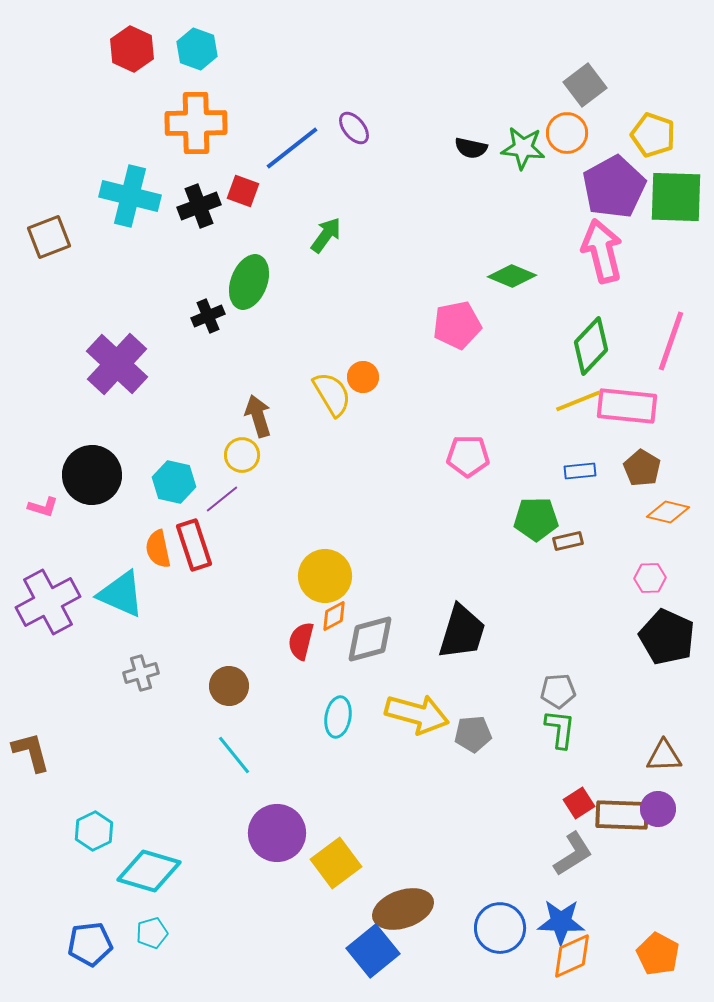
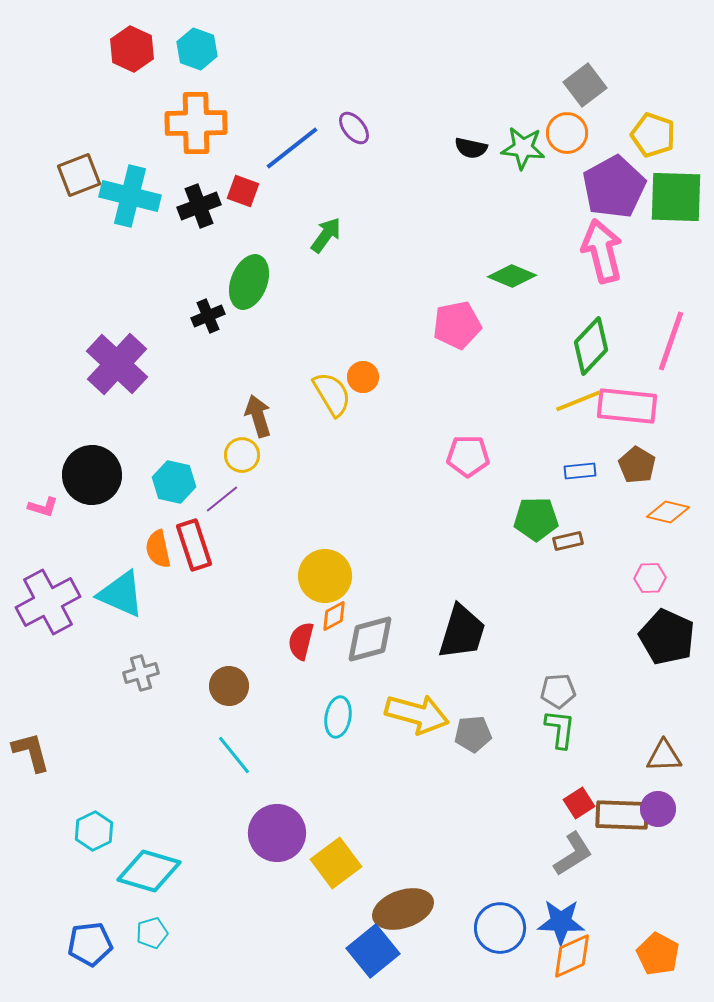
brown square at (49, 237): moved 30 px right, 62 px up
brown pentagon at (642, 468): moved 5 px left, 3 px up
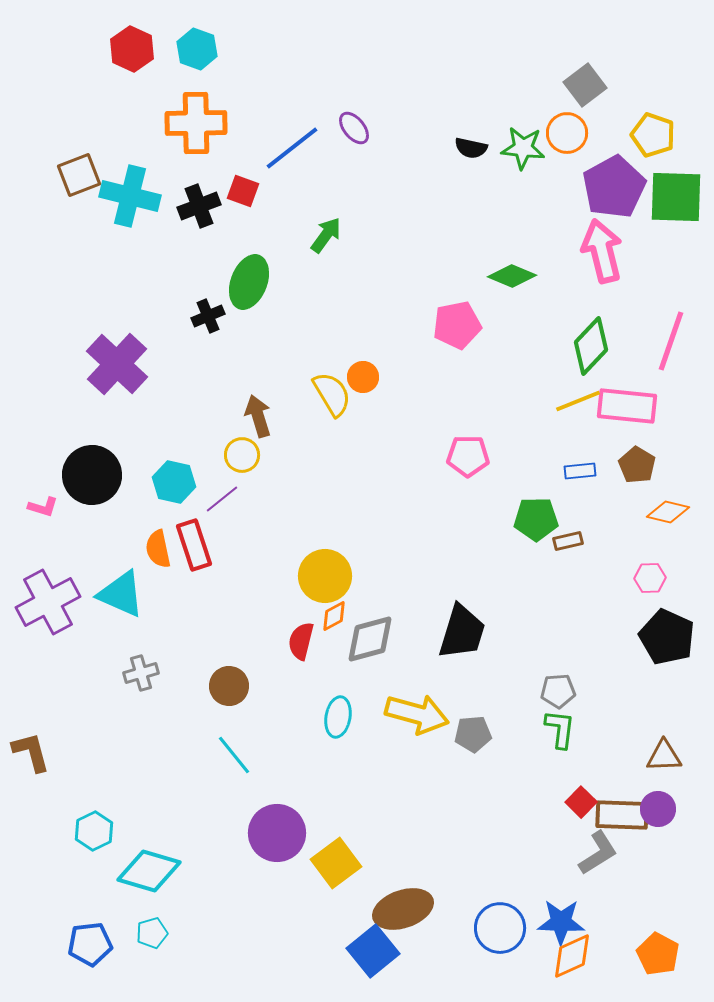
red square at (579, 803): moved 2 px right, 1 px up; rotated 12 degrees counterclockwise
gray L-shape at (573, 854): moved 25 px right, 1 px up
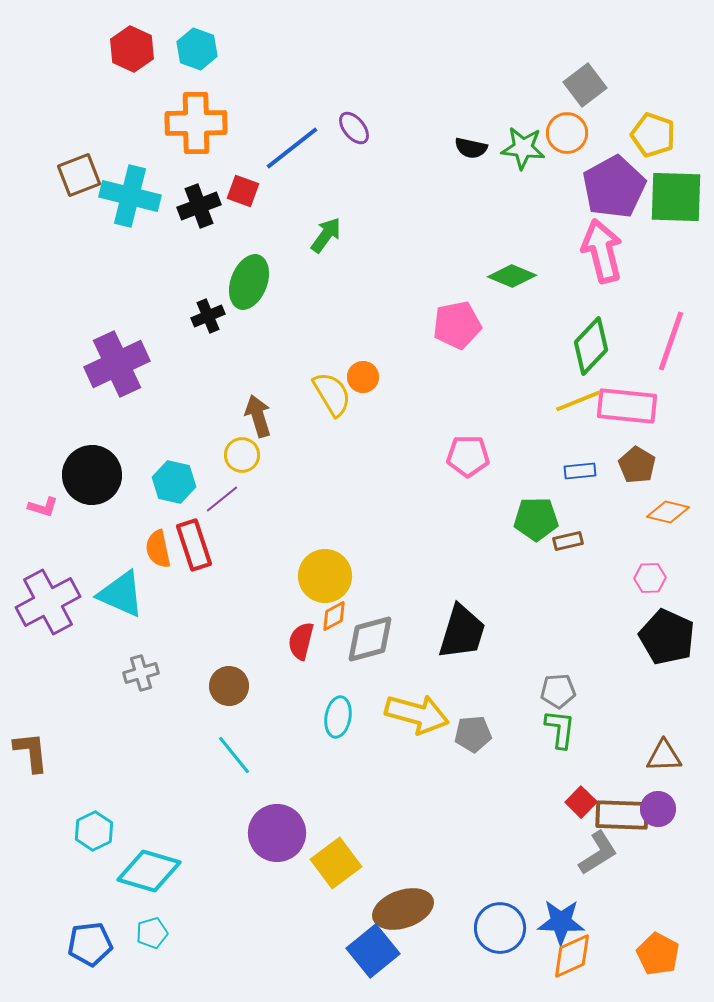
purple cross at (117, 364): rotated 22 degrees clockwise
brown L-shape at (31, 752): rotated 9 degrees clockwise
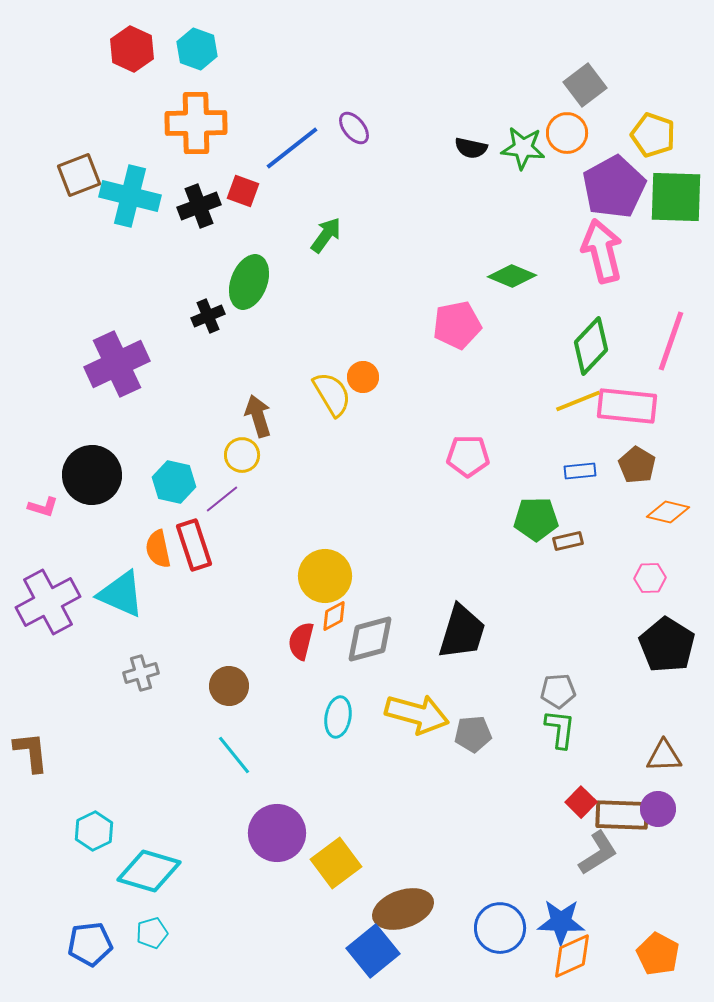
black pentagon at (667, 637): moved 8 px down; rotated 8 degrees clockwise
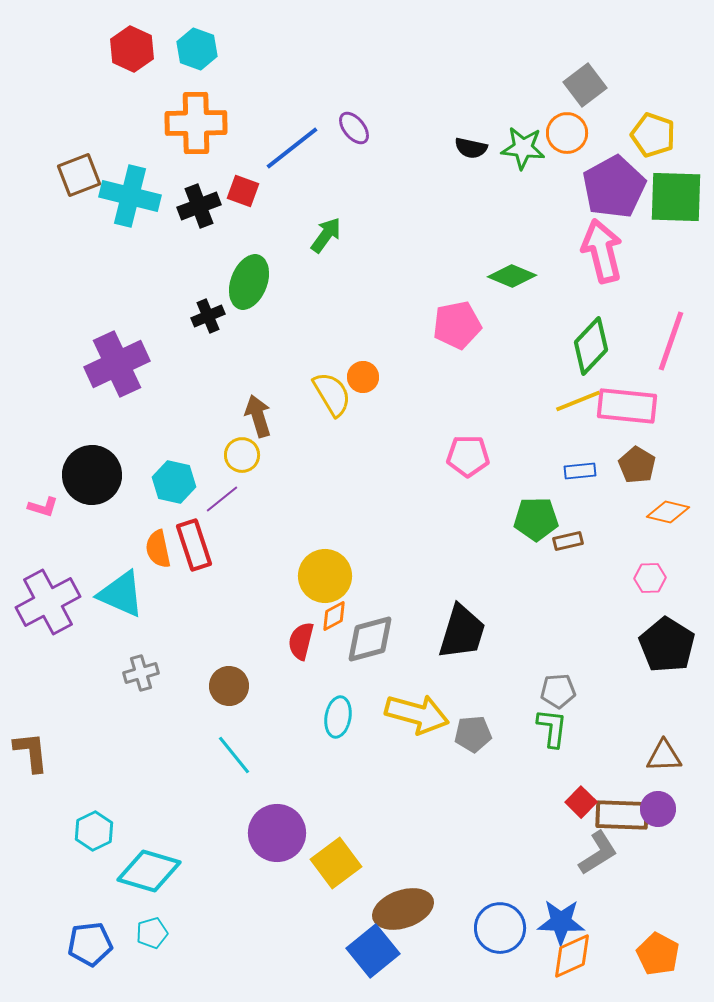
green L-shape at (560, 729): moved 8 px left, 1 px up
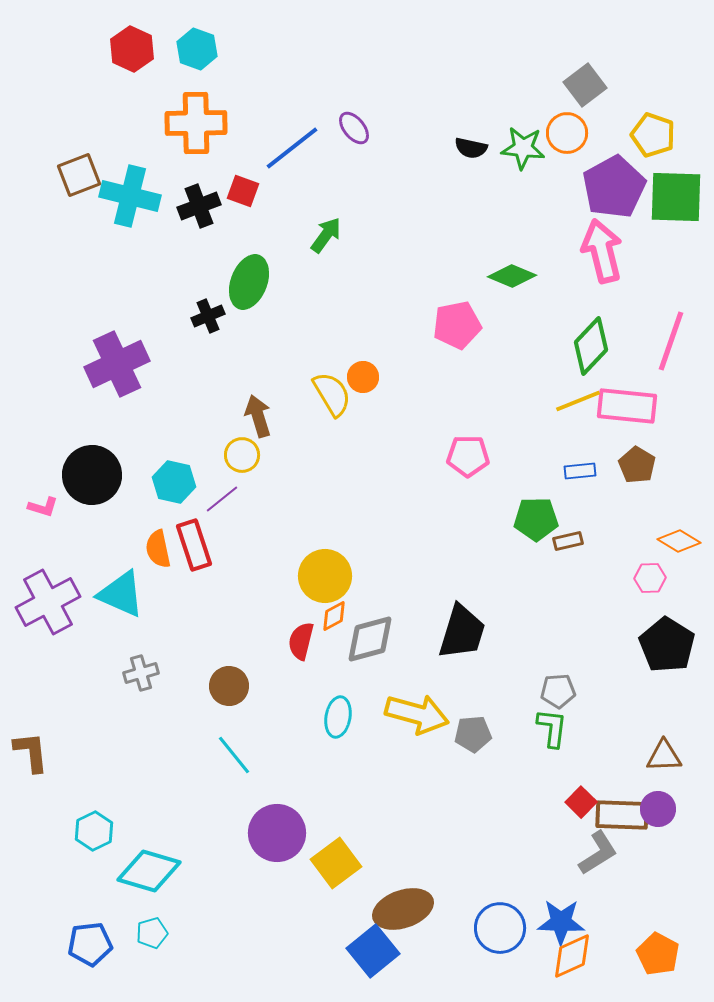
orange diamond at (668, 512): moved 11 px right, 29 px down; rotated 18 degrees clockwise
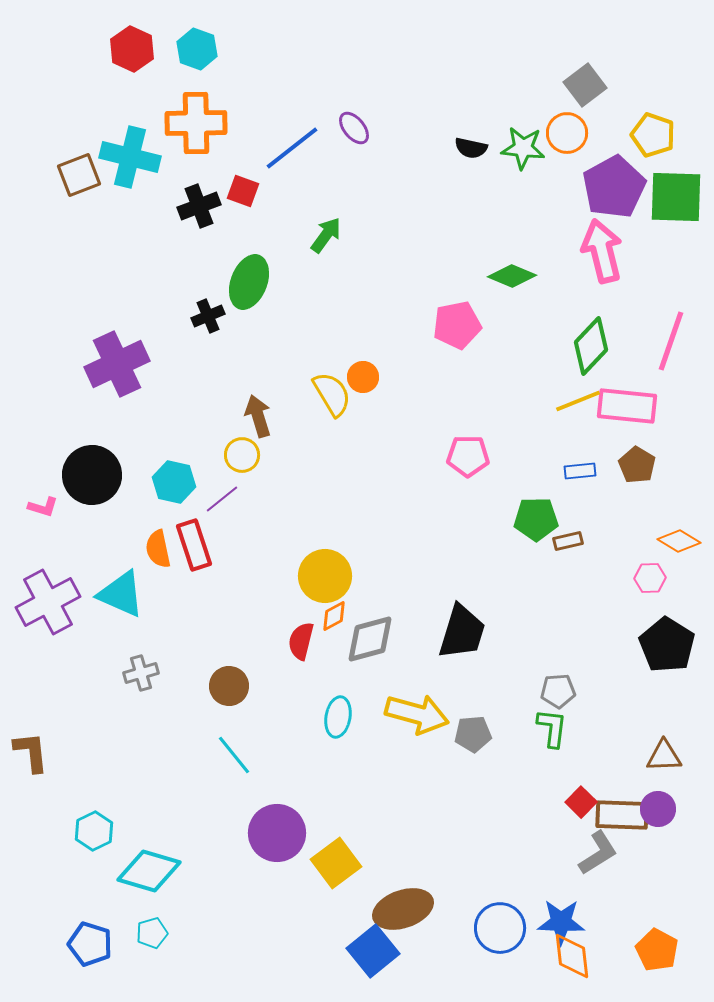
cyan cross at (130, 196): moved 39 px up
blue pentagon at (90, 944): rotated 24 degrees clockwise
orange pentagon at (658, 954): moved 1 px left, 4 px up
orange diamond at (572, 956): rotated 72 degrees counterclockwise
